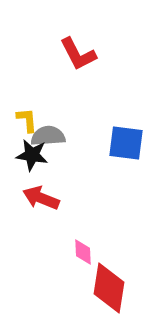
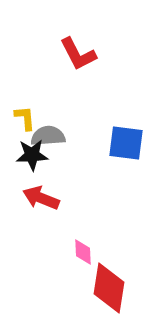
yellow L-shape: moved 2 px left, 2 px up
black star: rotated 12 degrees counterclockwise
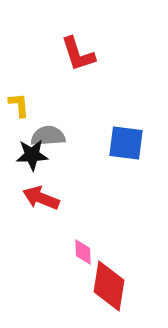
red L-shape: rotated 9 degrees clockwise
yellow L-shape: moved 6 px left, 13 px up
red diamond: moved 2 px up
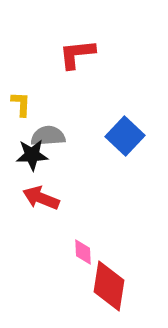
red L-shape: moved 1 px left; rotated 102 degrees clockwise
yellow L-shape: moved 2 px right, 1 px up; rotated 8 degrees clockwise
blue square: moved 1 px left, 7 px up; rotated 36 degrees clockwise
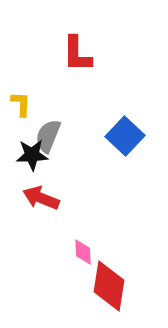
red L-shape: rotated 84 degrees counterclockwise
gray semicircle: rotated 64 degrees counterclockwise
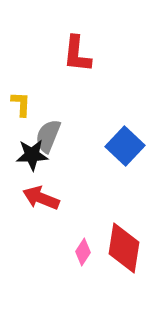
red L-shape: rotated 6 degrees clockwise
blue square: moved 10 px down
pink diamond: rotated 36 degrees clockwise
red diamond: moved 15 px right, 38 px up
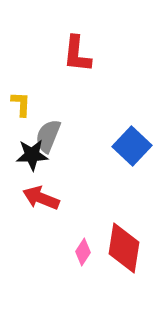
blue square: moved 7 px right
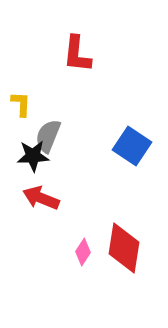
blue square: rotated 9 degrees counterclockwise
black star: moved 1 px right, 1 px down
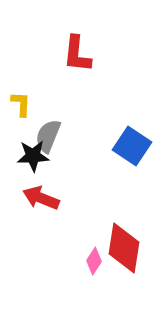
pink diamond: moved 11 px right, 9 px down
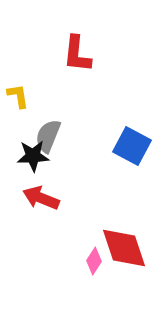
yellow L-shape: moved 3 px left, 8 px up; rotated 12 degrees counterclockwise
blue square: rotated 6 degrees counterclockwise
red diamond: rotated 27 degrees counterclockwise
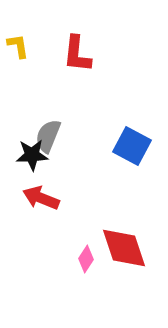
yellow L-shape: moved 50 px up
black star: moved 1 px left, 1 px up
pink diamond: moved 8 px left, 2 px up
